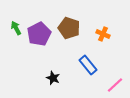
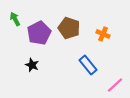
green arrow: moved 1 px left, 9 px up
purple pentagon: moved 1 px up
black star: moved 21 px left, 13 px up
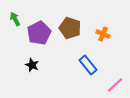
brown pentagon: moved 1 px right
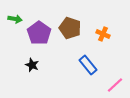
green arrow: rotated 128 degrees clockwise
purple pentagon: rotated 10 degrees counterclockwise
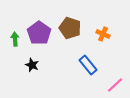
green arrow: moved 20 px down; rotated 104 degrees counterclockwise
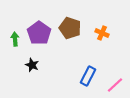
orange cross: moved 1 px left, 1 px up
blue rectangle: moved 11 px down; rotated 66 degrees clockwise
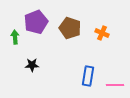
purple pentagon: moved 3 px left, 11 px up; rotated 15 degrees clockwise
green arrow: moved 2 px up
black star: rotated 24 degrees counterclockwise
blue rectangle: rotated 18 degrees counterclockwise
pink line: rotated 42 degrees clockwise
